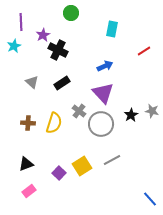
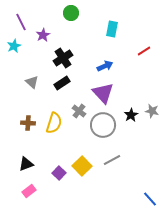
purple line: rotated 24 degrees counterclockwise
black cross: moved 5 px right, 8 px down; rotated 30 degrees clockwise
gray circle: moved 2 px right, 1 px down
yellow square: rotated 12 degrees counterclockwise
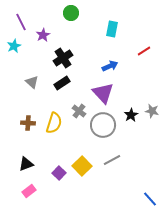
blue arrow: moved 5 px right
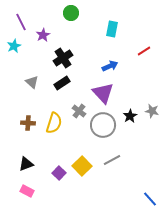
black star: moved 1 px left, 1 px down
pink rectangle: moved 2 px left; rotated 64 degrees clockwise
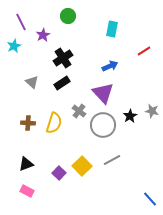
green circle: moved 3 px left, 3 px down
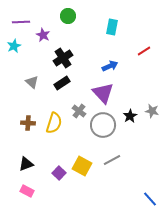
purple line: rotated 66 degrees counterclockwise
cyan rectangle: moved 2 px up
purple star: rotated 16 degrees counterclockwise
yellow square: rotated 18 degrees counterclockwise
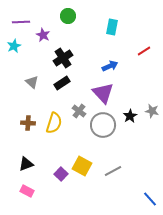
gray line: moved 1 px right, 11 px down
purple square: moved 2 px right, 1 px down
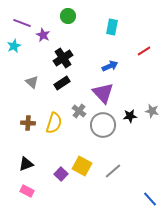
purple line: moved 1 px right, 1 px down; rotated 24 degrees clockwise
black star: rotated 24 degrees clockwise
gray line: rotated 12 degrees counterclockwise
